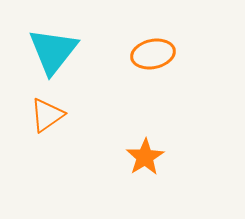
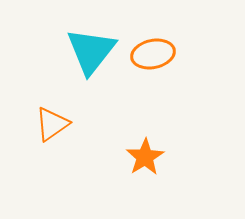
cyan triangle: moved 38 px right
orange triangle: moved 5 px right, 9 px down
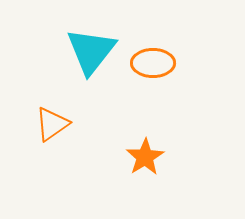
orange ellipse: moved 9 px down; rotated 12 degrees clockwise
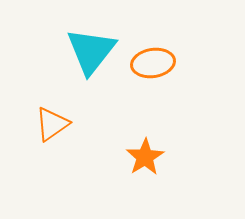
orange ellipse: rotated 9 degrees counterclockwise
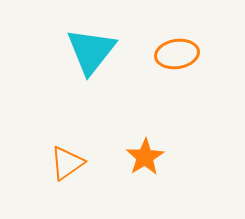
orange ellipse: moved 24 px right, 9 px up
orange triangle: moved 15 px right, 39 px down
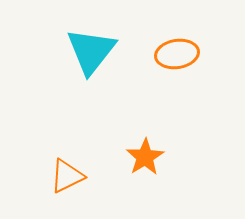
orange triangle: moved 13 px down; rotated 9 degrees clockwise
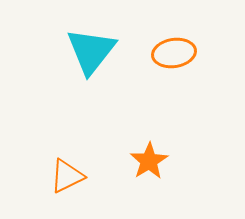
orange ellipse: moved 3 px left, 1 px up
orange star: moved 4 px right, 4 px down
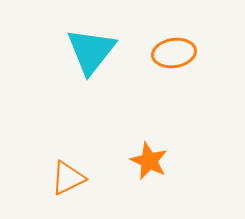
orange star: rotated 15 degrees counterclockwise
orange triangle: moved 1 px right, 2 px down
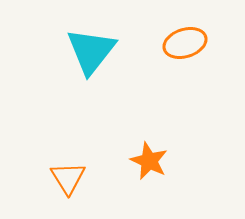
orange ellipse: moved 11 px right, 10 px up; rotated 9 degrees counterclockwise
orange triangle: rotated 36 degrees counterclockwise
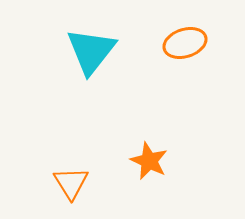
orange triangle: moved 3 px right, 5 px down
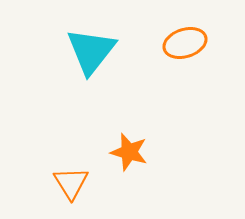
orange star: moved 20 px left, 9 px up; rotated 9 degrees counterclockwise
